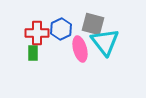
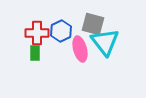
blue hexagon: moved 2 px down
green rectangle: moved 2 px right
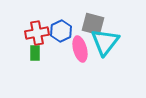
red cross: rotated 10 degrees counterclockwise
cyan triangle: rotated 16 degrees clockwise
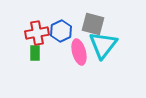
cyan triangle: moved 2 px left, 3 px down
pink ellipse: moved 1 px left, 3 px down
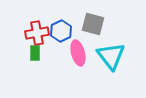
cyan triangle: moved 8 px right, 11 px down; rotated 16 degrees counterclockwise
pink ellipse: moved 1 px left, 1 px down
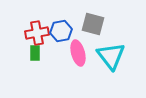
blue hexagon: rotated 15 degrees clockwise
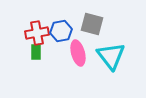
gray square: moved 1 px left
green rectangle: moved 1 px right, 1 px up
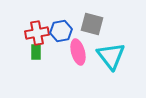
pink ellipse: moved 1 px up
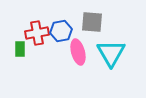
gray square: moved 2 px up; rotated 10 degrees counterclockwise
green rectangle: moved 16 px left, 3 px up
cyan triangle: moved 3 px up; rotated 8 degrees clockwise
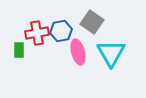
gray square: rotated 30 degrees clockwise
green rectangle: moved 1 px left, 1 px down
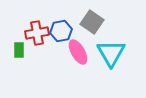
pink ellipse: rotated 15 degrees counterclockwise
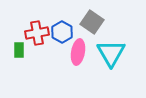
blue hexagon: moved 1 px right, 1 px down; rotated 20 degrees counterclockwise
pink ellipse: rotated 40 degrees clockwise
